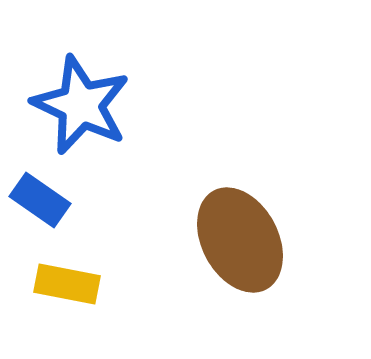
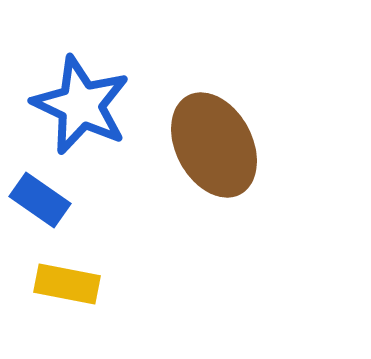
brown ellipse: moved 26 px left, 95 px up
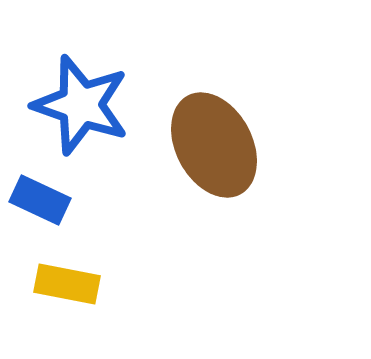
blue star: rotated 6 degrees counterclockwise
blue rectangle: rotated 10 degrees counterclockwise
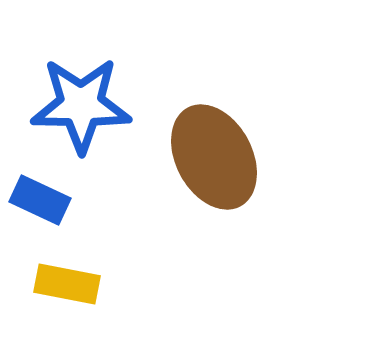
blue star: rotated 18 degrees counterclockwise
brown ellipse: moved 12 px down
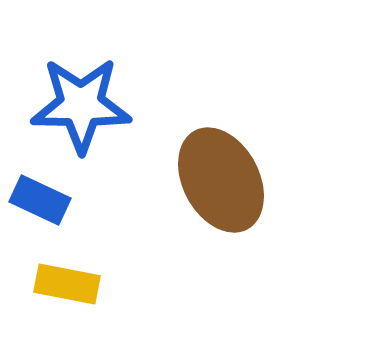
brown ellipse: moved 7 px right, 23 px down
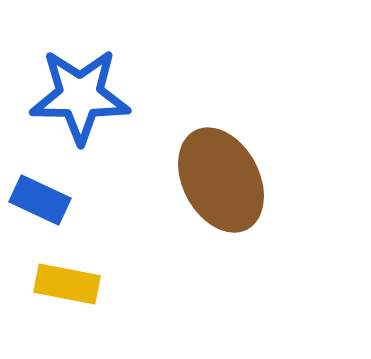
blue star: moved 1 px left, 9 px up
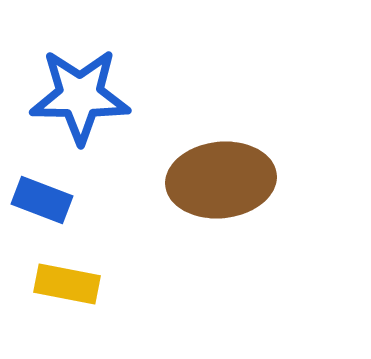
brown ellipse: rotated 68 degrees counterclockwise
blue rectangle: moved 2 px right; rotated 4 degrees counterclockwise
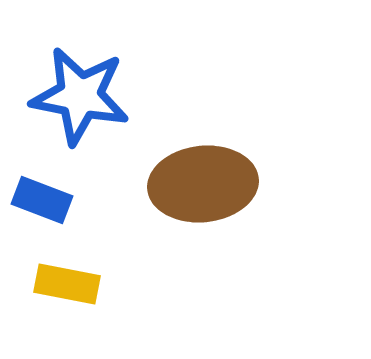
blue star: rotated 10 degrees clockwise
brown ellipse: moved 18 px left, 4 px down
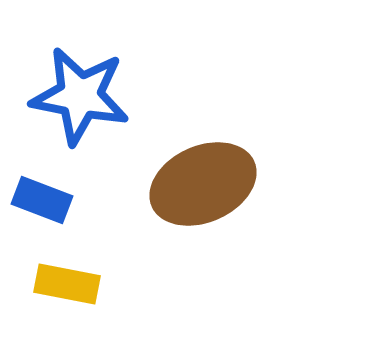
brown ellipse: rotated 18 degrees counterclockwise
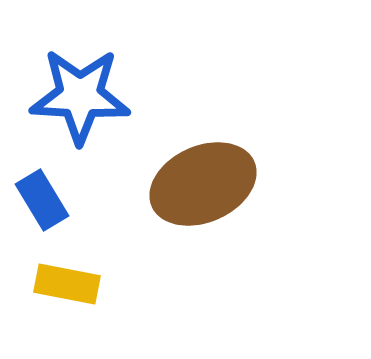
blue star: rotated 8 degrees counterclockwise
blue rectangle: rotated 38 degrees clockwise
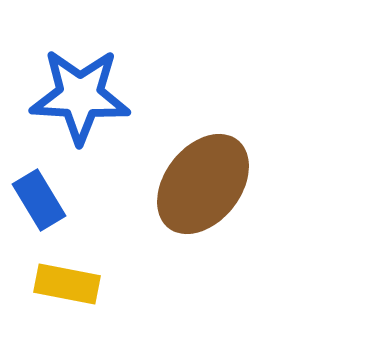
brown ellipse: rotated 28 degrees counterclockwise
blue rectangle: moved 3 px left
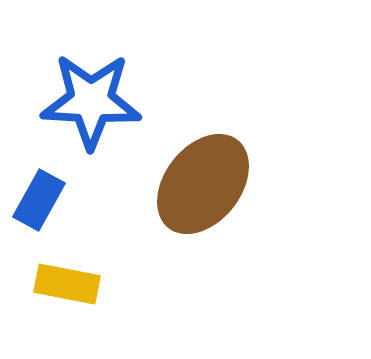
blue star: moved 11 px right, 5 px down
blue rectangle: rotated 60 degrees clockwise
